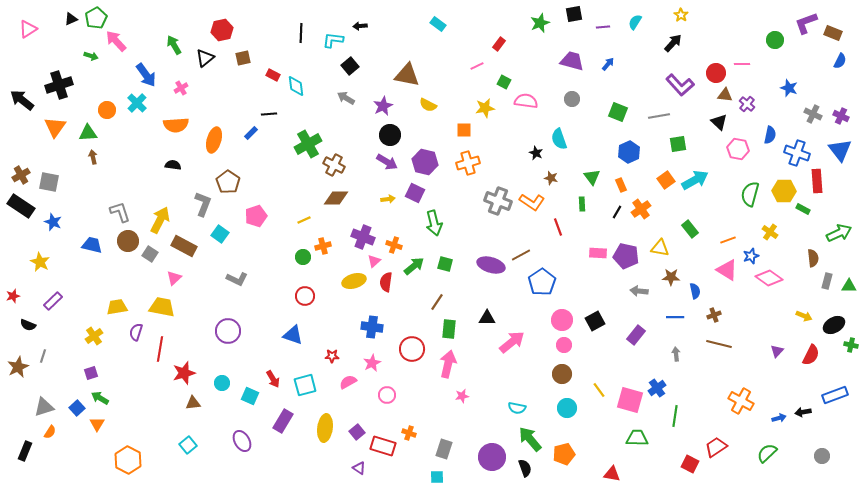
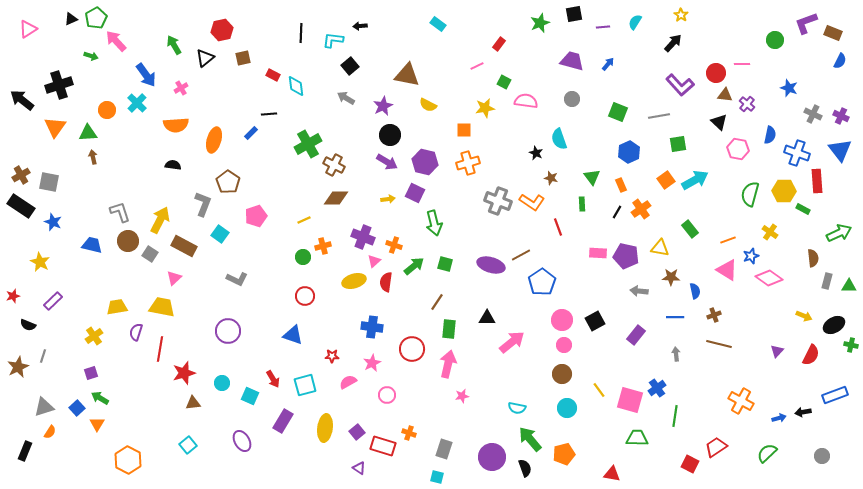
cyan square at (437, 477): rotated 16 degrees clockwise
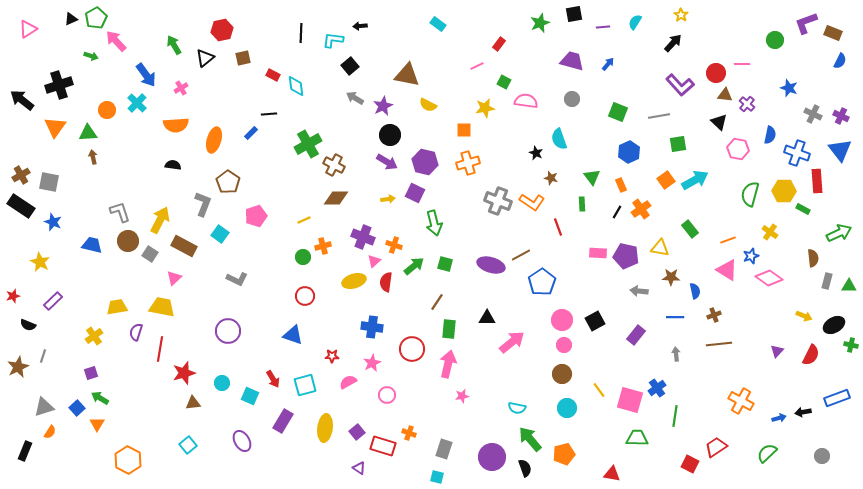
gray arrow at (346, 98): moved 9 px right
brown line at (719, 344): rotated 20 degrees counterclockwise
blue rectangle at (835, 395): moved 2 px right, 3 px down
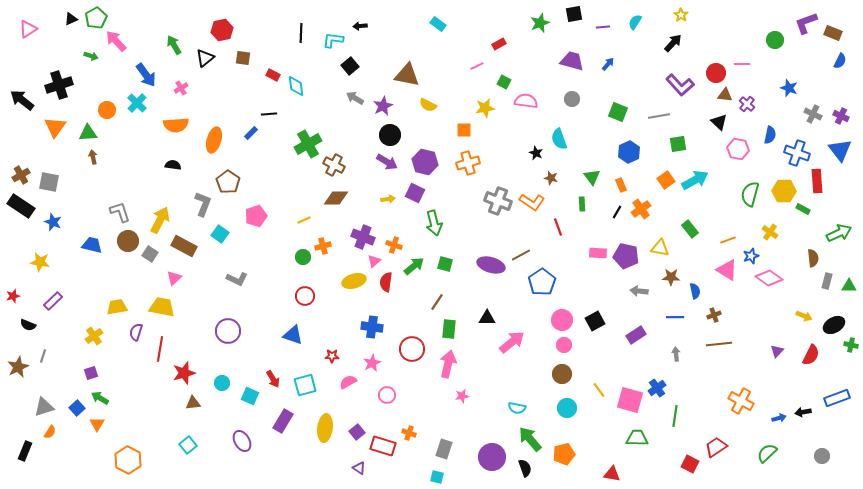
red rectangle at (499, 44): rotated 24 degrees clockwise
brown square at (243, 58): rotated 21 degrees clockwise
yellow star at (40, 262): rotated 18 degrees counterclockwise
purple rectangle at (636, 335): rotated 18 degrees clockwise
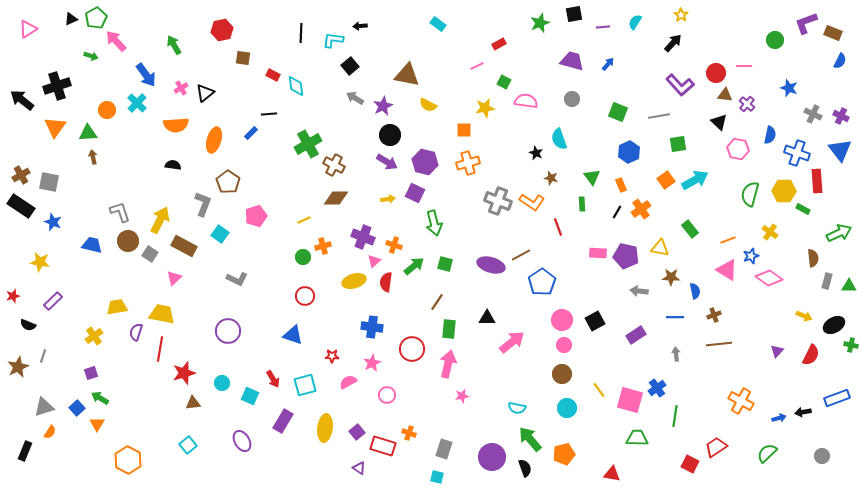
black triangle at (205, 58): moved 35 px down
pink line at (742, 64): moved 2 px right, 2 px down
black cross at (59, 85): moved 2 px left, 1 px down
yellow trapezoid at (162, 307): moved 7 px down
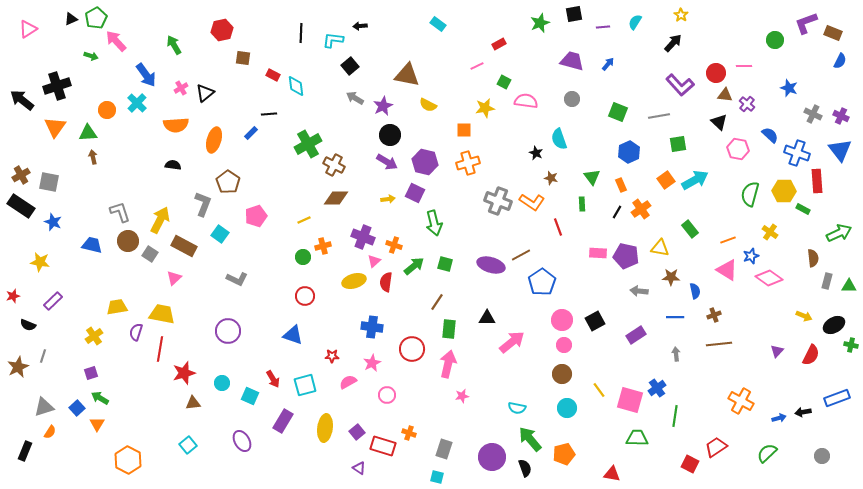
blue semicircle at (770, 135): rotated 60 degrees counterclockwise
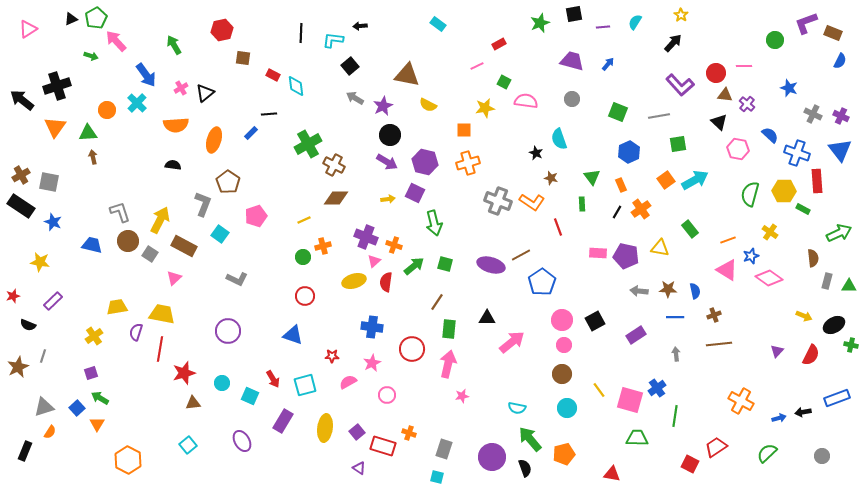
purple cross at (363, 237): moved 3 px right
brown star at (671, 277): moved 3 px left, 12 px down
